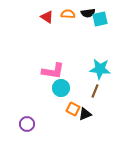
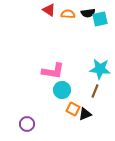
red triangle: moved 2 px right, 7 px up
cyan circle: moved 1 px right, 2 px down
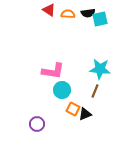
purple circle: moved 10 px right
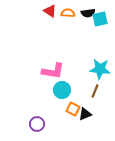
red triangle: moved 1 px right, 1 px down
orange semicircle: moved 1 px up
